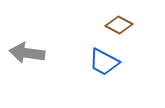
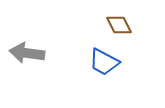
brown diamond: rotated 36 degrees clockwise
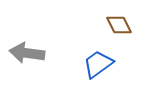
blue trapezoid: moved 6 px left, 2 px down; rotated 116 degrees clockwise
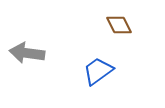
blue trapezoid: moved 7 px down
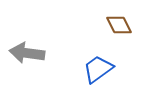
blue trapezoid: moved 2 px up
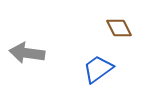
brown diamond: moved 3 px down
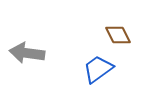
brown diamond: moved 1 px left, 7 px down
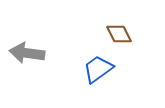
brown diamond: moved 1 px right, 1 px up
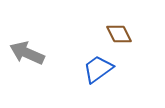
gray arrow: rotated 16 degrees clockwise
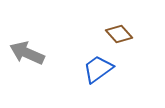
brown diamond: rotated 16 degrees counterclockwise
